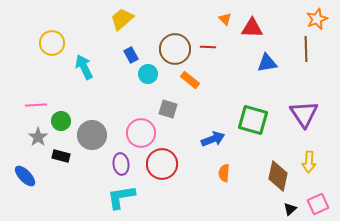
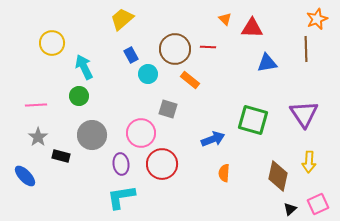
green circle: moved 18 px right, 25 px up
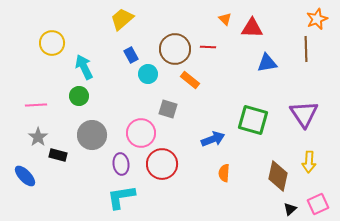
black rectangle: moved 3 px left, 1 px up
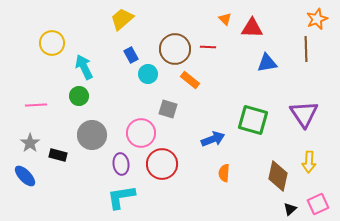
gray star: moved 8 px left, 6 px down
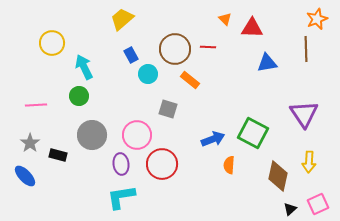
green square: moved 13 px down; rotated 12 degrees clockwise
pink circle: moved 4 px left, 2 px down
orange semicircle: moved 5 px right, 8 px up
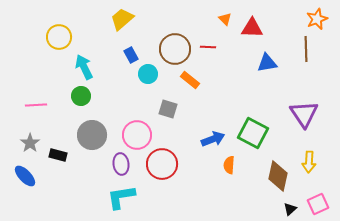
yellow circle: moved 7 px right, 6 px up
green circle: moved 2 px right
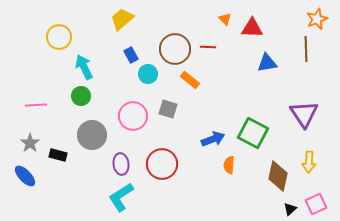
pink circle: moved 4 px left, 19 px up
cyan L-shape: rotated 24 degrees counterclockwise
pink square: moved 2 px left
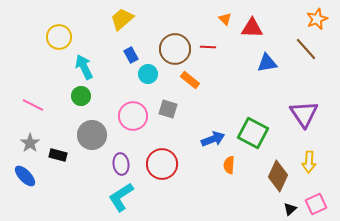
brown line: rotated 40 degrees counterclockwise
pink line: moved 3 px left; rotated 30 degrees clockwise
brown diamond: rotated 12 degrees clockwise
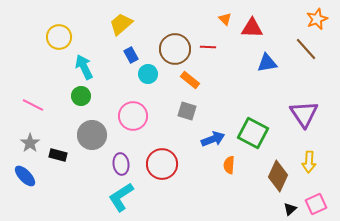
yellow trapezoid: moved 1 px left, 5 px down
gray square: moved 19 px right, 2 px down
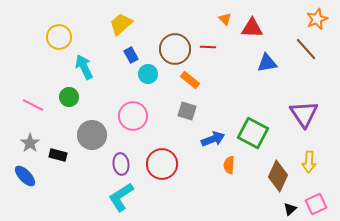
green circle: moved 12 px left, 1 px down
